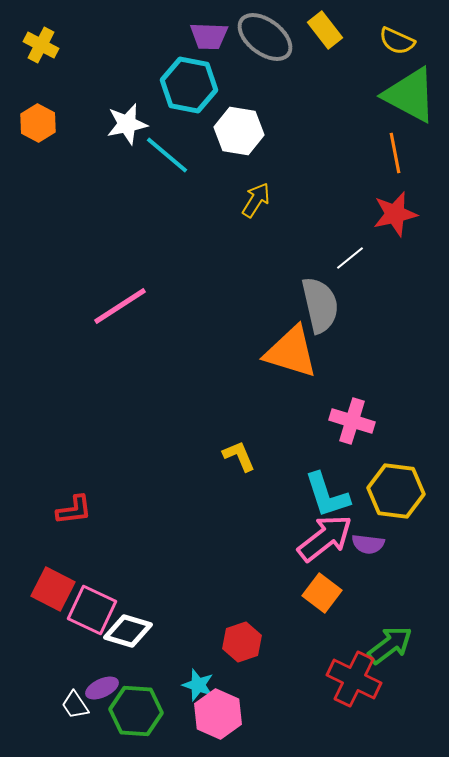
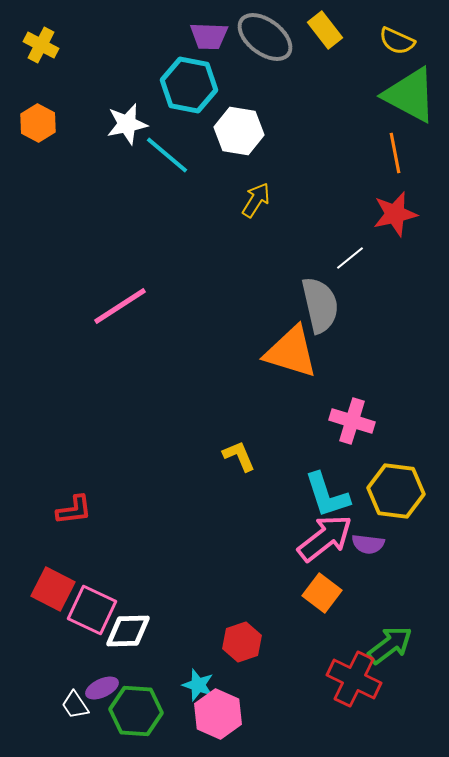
white diamond: rotated 18 degrees counterclockwise
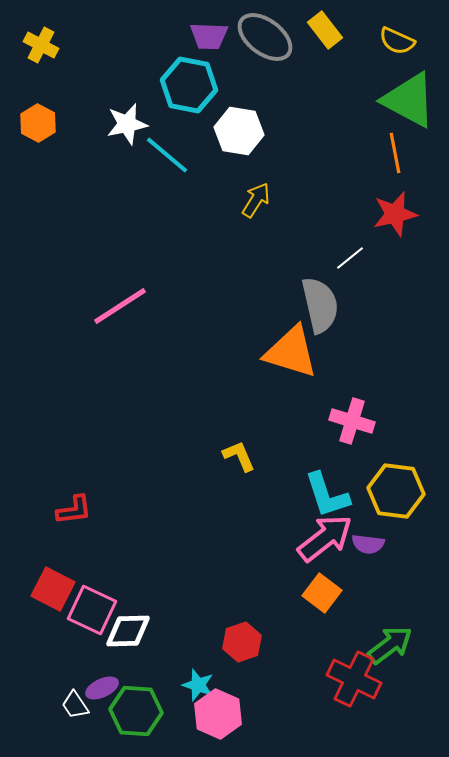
green triangle: moved 1 px left, 5 px down
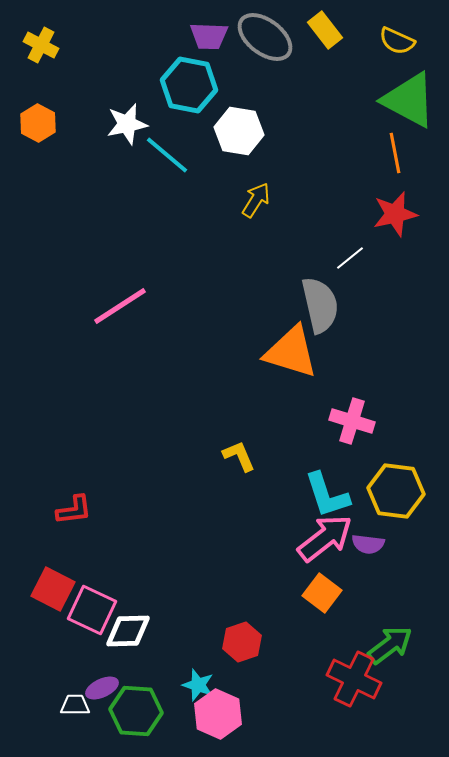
white trapezoid: rotated 124 degrees clockwise
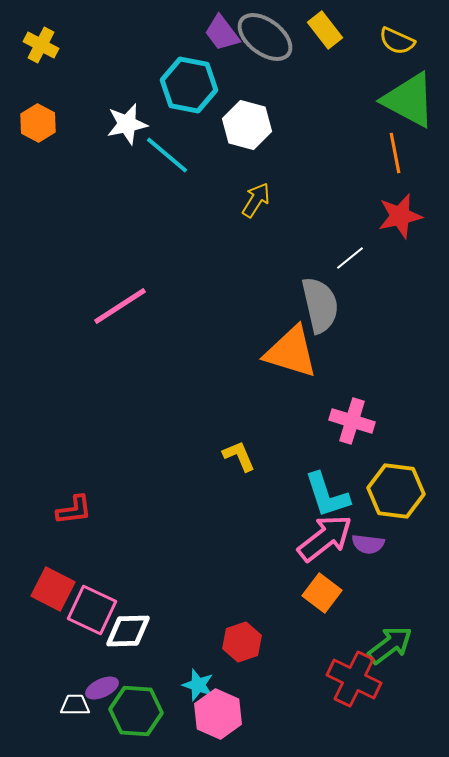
purple trapezoid: moved 13 px right, 3 px up; rotated 51 degrees clockwise
white hexagon: moved 8 px right, 6 px up; rotated 6 degrees clockwise
red star: moved 5 px right, 2 px down
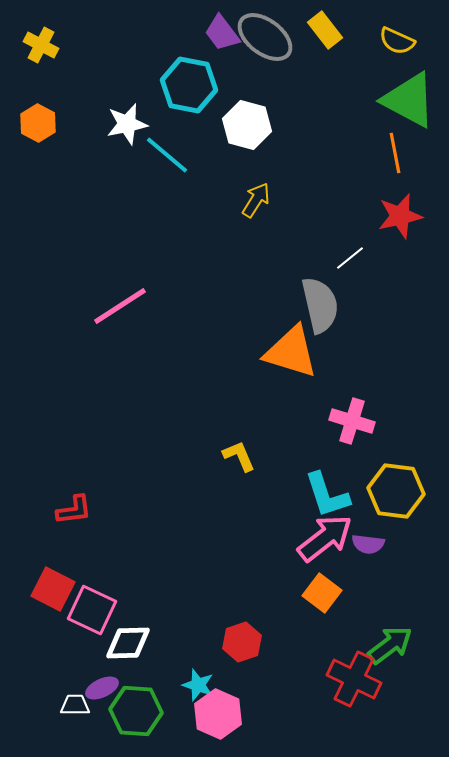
white diamond: moved 12 px down
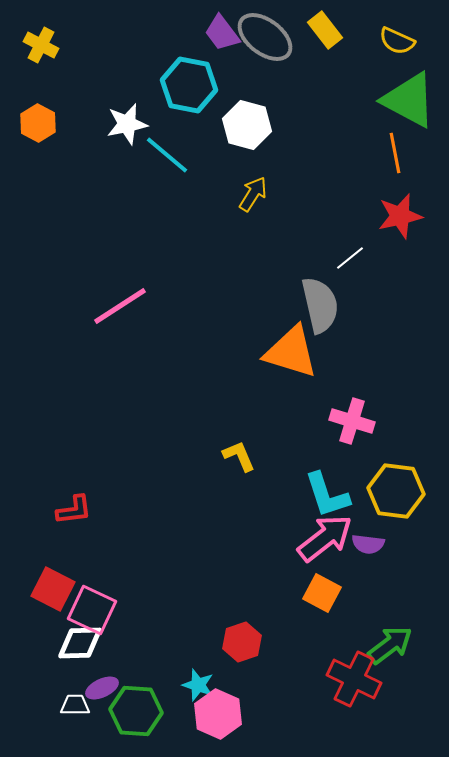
yellow arrow: moved 3 px left, 6 px up
orange square: rotated 9 degrees counterclockwise
white diamond: moved 48 px left
